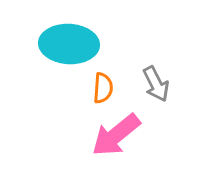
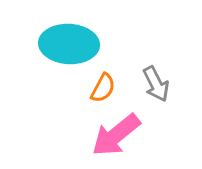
orange semicircle: rotated 24 degrees clockwise
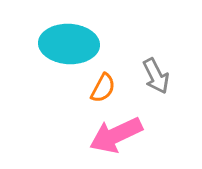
gray arrow: moved 8 px up
pink arrow: rotated 14 degrees clockwise
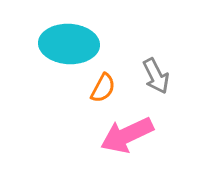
pink arrow: moved 11 px right
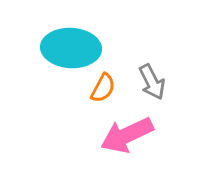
cyan ellipse: moved 2 px right, 4 px down
gray arrow: moved 4 px left, 6 px down
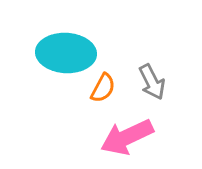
cyan ellipse: moved 5 px left, 5 px down
pink arrow: moved 2 px down
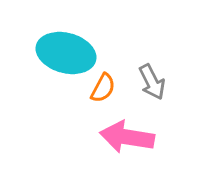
cyan ellipse: rotated 12 degrees clockwise
pink arrow: rotated 34 degrees clockwise
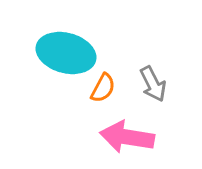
gray arrow: moved 1 px right, 2 px down
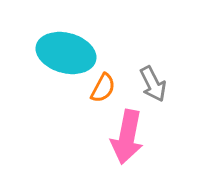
pink arrow: rotated 88 degrees counterclockwise
